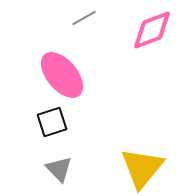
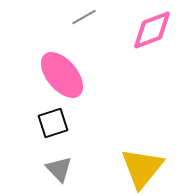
gray line: moved 1 px up
black square: moved 1 px right, 1 px down
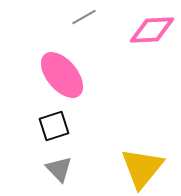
pink diamond: rotated 18 degrees clockwise
black square: moved 1 px right, 3 px down
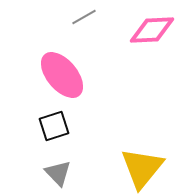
gray triangle: moved 1 px left, 4 px down
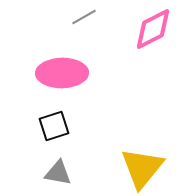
pink diamond: moved 1 px right, 1 px up; rotated 24 degrees counterclockwise
pink ellipse: moved 2 px up; rotated 51 degrees counterclockwise
gray triangle: rotated 36 degrees counterclockwise
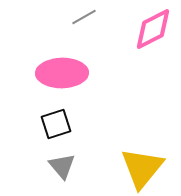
black square: moved 2 px right, 2 px up
gray triangle: moved 4 px right, 7 px up; rotated 40 degrees clockwise
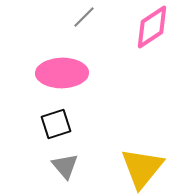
gray line: rotated 15 degrees counterclockwise
pink diamond: moved 1 px left, 2 px up; rotated 6 degrees counterclockwise
gray triangle: moved 3 px right
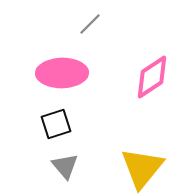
gray line: moved 6 px right, 7 px down
pink diamond: moved 50 px down
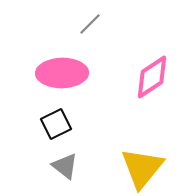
black square: rotated 8 degrees counterclockwise
gray triangle: rotated 12 degrees counterclockwise
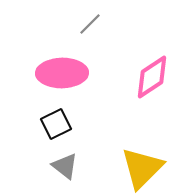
yellow triangle: rotated 6 degrees clockwise
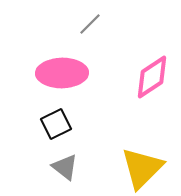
gray triangle: moved 1 px down
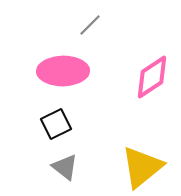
gray line: moved 1 px down
pink ellipse: moved 1 px right, 2 px up
yellow triangle: moved 1 px up; rotated 6 degrees clockwise
